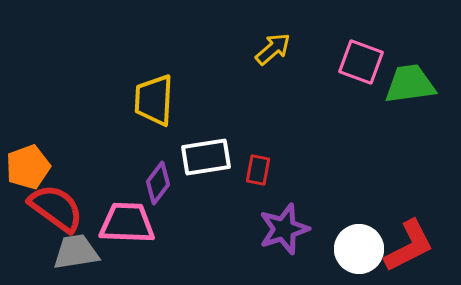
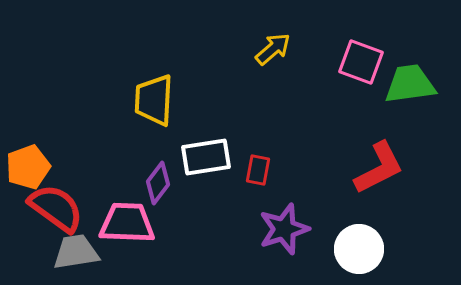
red L-shape: moved 30 px left, 78 px up
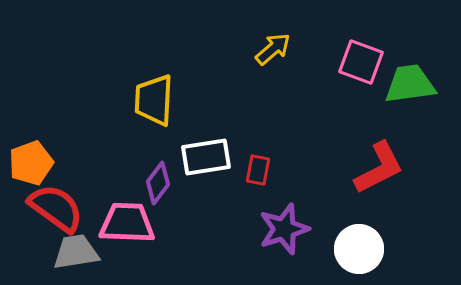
orange pentagon: moved 3 px right, 4 px up
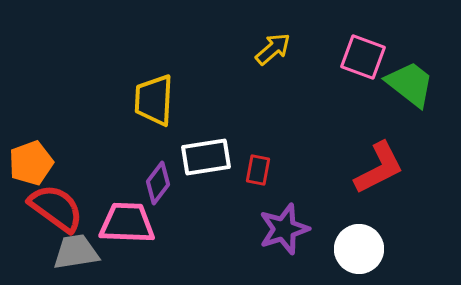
pink square: moved 2 px right, 5 px up
green trapezoid: rotated 46 degrees clockwise
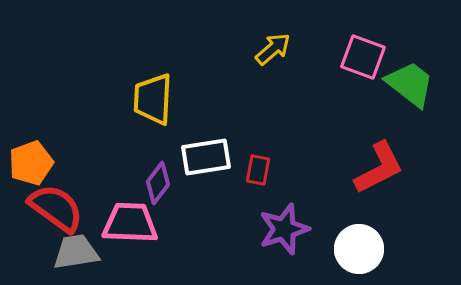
yellow trapezoid: moved 1 px left, 1 px up
pink trapezoid: moved 3 px right
